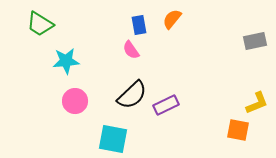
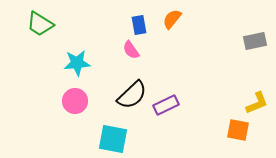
cyan star: moved 11 px right, 2 px down
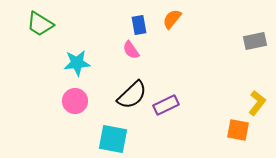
yellow L-shape: rotated 30 degrees counterclockwise
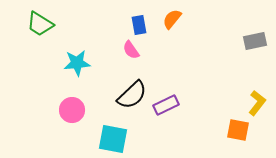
pink circle: moved 3 px left, 9 px down
